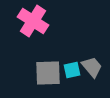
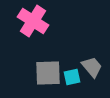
cyan square: moved 7 px down
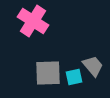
gray trapezoid: moved 1 px right, 1 px up
cyan square: moved 2 px right
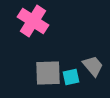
cyan square: moved 3 px left
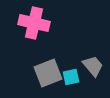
pink cross: moved 1 px right, 2 px down; rotated 20 degrees counterclockwise
gray square: rotated 20 degrees counterclockwise
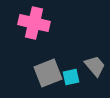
gray trapezoid: moved 2 px right
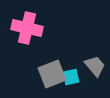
pink cross: moved 7 px left, 5 px down
gray square: moved 4 px right, 1 px down
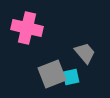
gray trapezoid: moved 10 px left, 13 px up
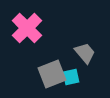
pink cross: rotated 32 degrees clockwise
